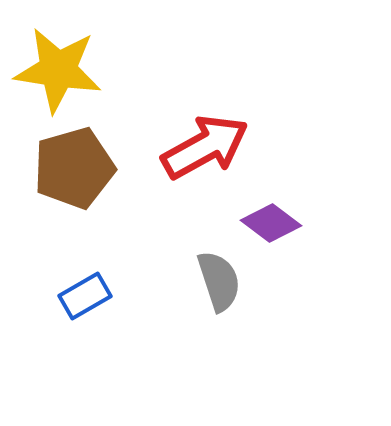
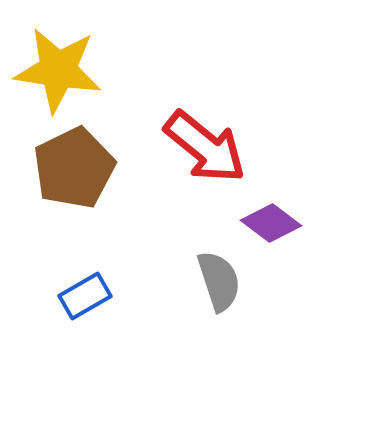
red arrow: rotated 68 degrees clockwise
brown pentagon: rotated 10 degrees counterclockwise
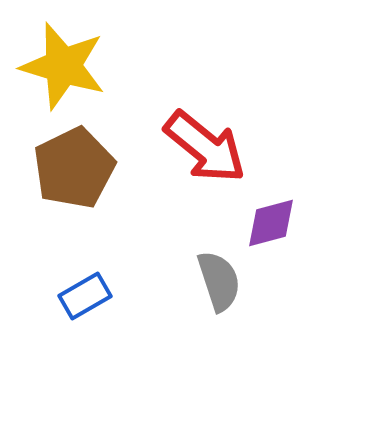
yellow star: moved 5 px right, 4 px up; rotated 8 degrees clockwise
purple diamond: rotated 52 degrees counterclockwise
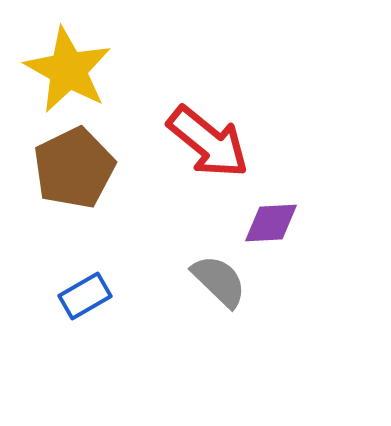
yellow star: moved 5 px right, 4 px down; rotated 12 degrees clockwise
red arrow: moved 3 px right, 5 px up
purple diamond: rotated 12 degrees clockwise
gray semicircle: rotated 28 degrees counterclockwise
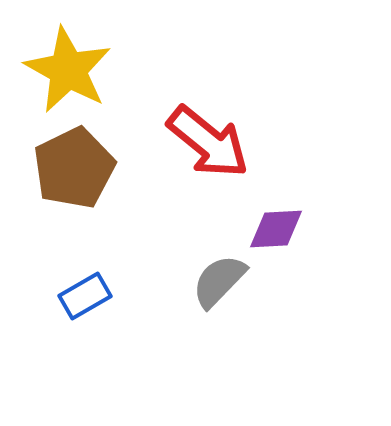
purple diamond: moved 5 px right, 6 px down
gray semicircle: rotated 90 degrees counterclockwise
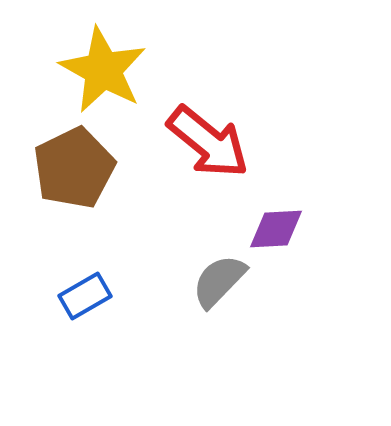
yellow star: moved 35 px right
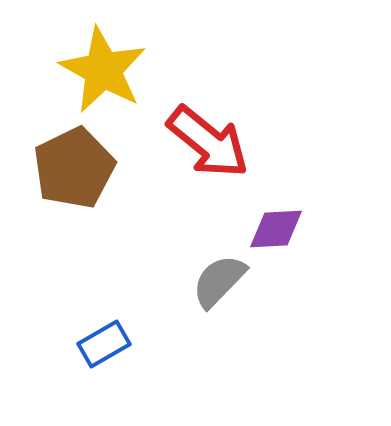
blue rectangle: moved 19 px right, 48 px down
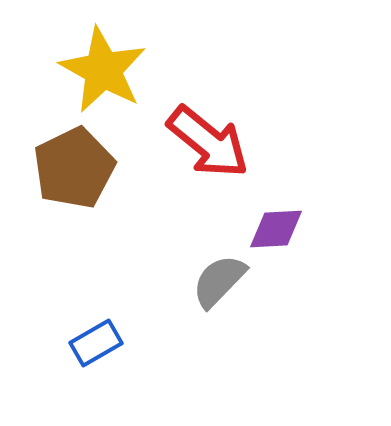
blue rectangle: moved 8 px left, 1 px up
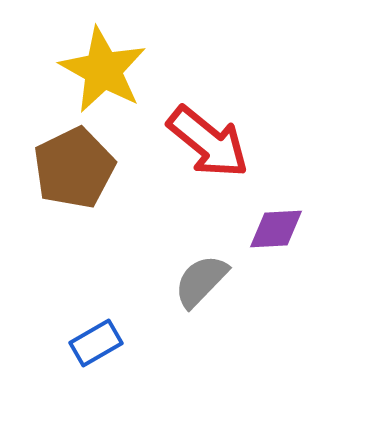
gray semicircle: moved 18 px left
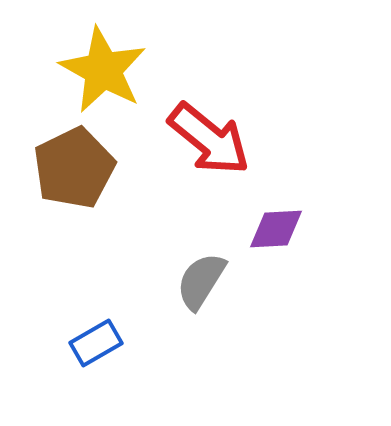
red arrow: moved 1 px right, 3 px up
gray semicircle: rotated 12 degrees counterclockwise
